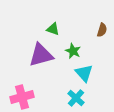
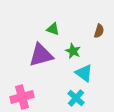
brown semicircle: moved 3 px left, 1 px down
cyan triangle: rotated 12 degrees counterclockwise
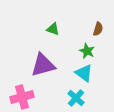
brown semicircle: moved 1 px left, 2 px up
green star: moved 14 px right
purple triangle: moved 2 px right, 10 px down
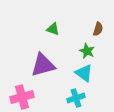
cyan cross: rotated 30 degrees clockwise
